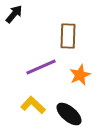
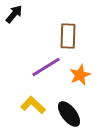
purple line: moved 5 px right; rotated 8 degrees counterclockwise
black ellipse: rotated 12 degrees clockwise
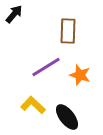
brown rectangle: moved 5 px up
orange star: rotated 30 degrees counterclockwise
black ellipse: moved 2 px left, 3 px down
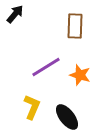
black arrow: moved 1 px right
brown rectangle: moved 7 px right, 5 px up
yellow L-shape: moved 1 px left, 2 px down; rotated 70 degrees clockwise
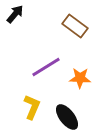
brown rectangle: rotated 55 degrees counterclockwise
orange star: moved 3 px down; rotated 15 degrees counterclockwise
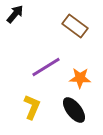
black ellipse: moved 7 px right, 7 px up
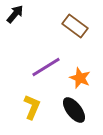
orange star: rotated 20 degrees clockwise
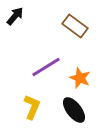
black arrow: moved 2 px down
